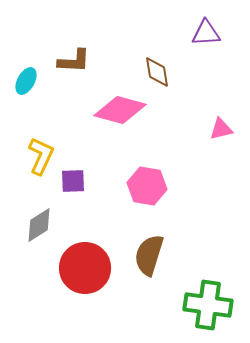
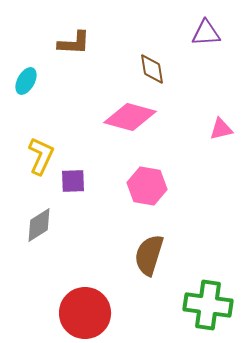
brown L-shape: moved 18 px up
brown diamond: moved 5 px left, 3 px up
pink diamond: moved 10 px right, 7 px down
red circle: moved 45 px down
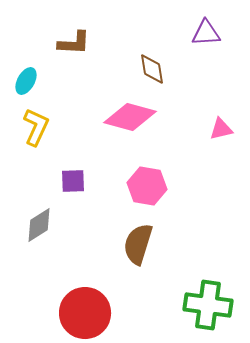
yellow L-shape: moved 5 px left, 29 px up
brown semicircle: moved 11 px left, 11 px up
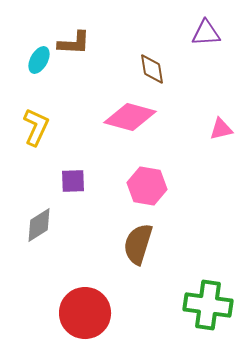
cyan ellipse: moved 13 px right, 21 px up
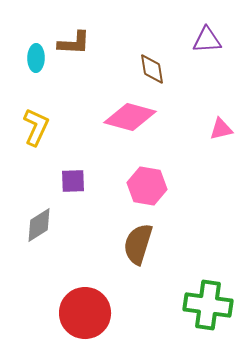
purple triangle: moved 1 px right, 7 px down
cyan ellipse: moved 3 px left, 2 px up; rotated 28 degrees counterclockwise
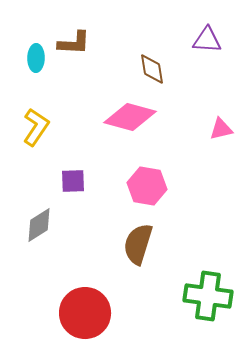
purple triangle: rotated 8 degrees clockwise
yellow L-shape: rotated 9 degrees clockwise
green cross: moved 9 px up
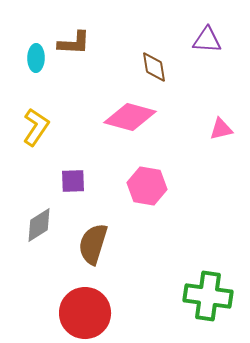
brown diamond: moved 2 px right, 2 px up
brown semicircle: moved 45 px left
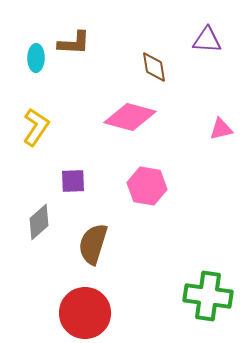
gray diamond: moved 3 px up; rotated 9 degrees counterclockwise
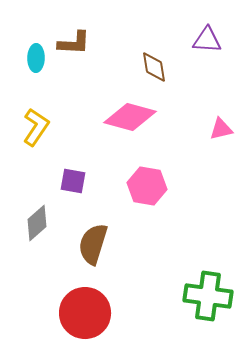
purple square: rotated 12 degrees clockwise
gray diamond: moved 2 px left, 1 px down
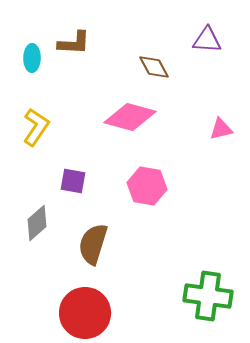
cyan ellipse: moved 4 px left
brown diamond: rotated 20 degrees counterclockwise
